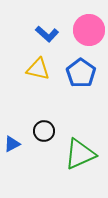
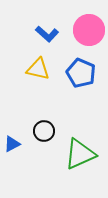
blue pentagon: rotated 12 degrees counterclockwise
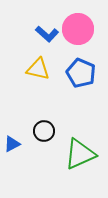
pink circle: moved 11 px left, 1 px up
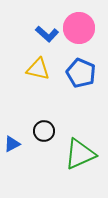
pink circle: moved 1 px right, 1 px up
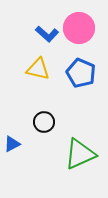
black circle: moved 9 px up
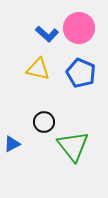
green triangle: moved 7 px left, 8 px up; rotated 44 degrees counterclockwise
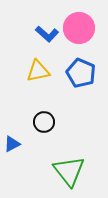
yellow triangle: moved 2 px down; rotated 25 degrees counterclockwise
green triangle: moved 4 px left, 25 px down
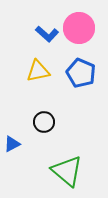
green triangle: moved 2 px left; rotated 12 degrees counterclockwise
